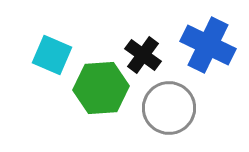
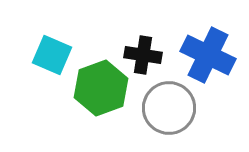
blue cross: moved 10 px down
black cross: rotated 27 degrees counterclockwise
green hexagon: rotated 16 degrees counterclockwise
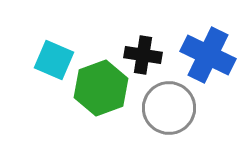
cyan square: moved 2 px right, 5 px down
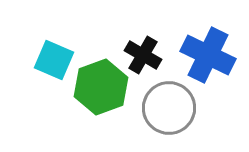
black cross: rotated 21 degrees clockwise
green hexagon: moved 1 px up
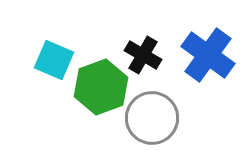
blue cross: rotated 10 degrees clockwise
gray circle: moved 17 px left, 10 px down
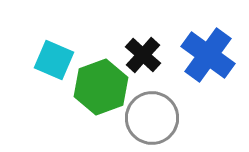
black cross: rotated 12 degrees clockwise
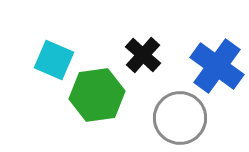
blue cross: moved 9 px right, 11 px down
green hexagon: moved 4 px left, 8 px down; rotated 12 degrees clockwise
gray circle: moved 28 px right
